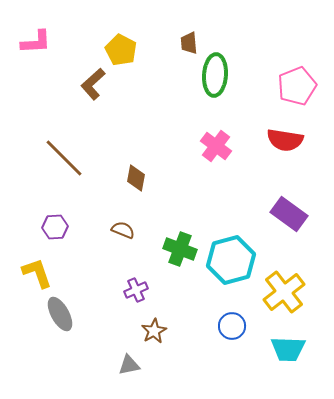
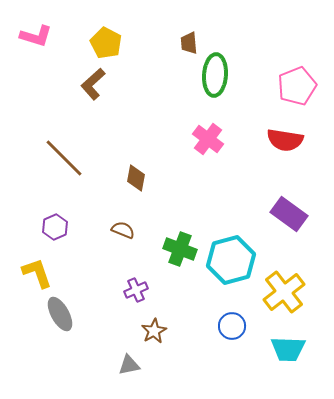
pink L-shape: moved 6 px up; rotated 20 degrees clockwise
yellow pentagon: moved 15 px left, 7 px up
pink cross: moved 8 px left, 7 px up
purple hexagon: rotated 20 degrees counterclockwise
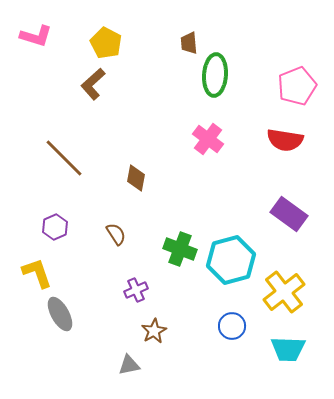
brown semicircle: moved 7 px left, 4 px down; rotated 35 degrees clockwise
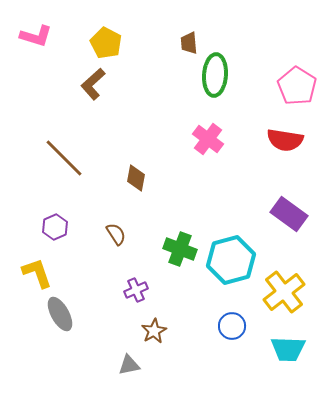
pink pentagon: rotated 18 degrees counterclockwise
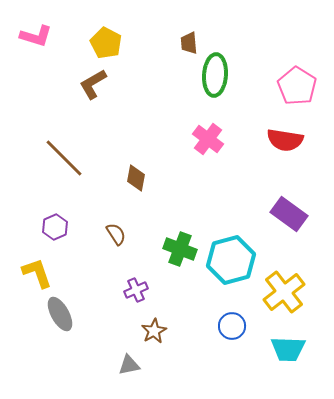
brown L-shape: rotated 12 degrees clockwise
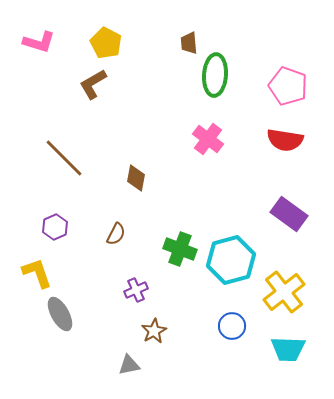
pink L-shape: moved 3 px right, 6 px down
pink pentagon: moved 9 px left; rotated 12 degrees counterclockwise
brown semicircle: rotated 60 degrees clockwise
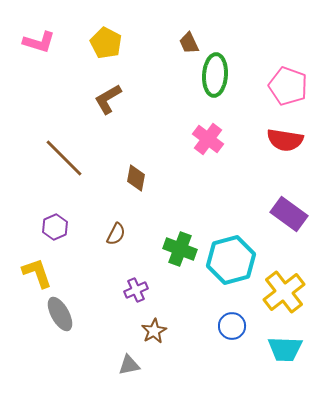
brown trapezoid: rotated 20 degrees counterclockwise
brown L-shape: moved 15 px right, 15 px down
cyan trapezoid: moved 3 px left
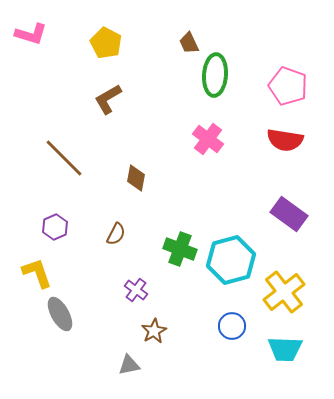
pink L-shape: moved 8 px left, 8 px up
purple cross: rotated 30 degrees counterclockwise
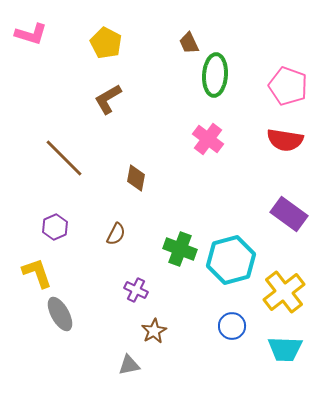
purple cross: rotated 10 degrees counterclockwise
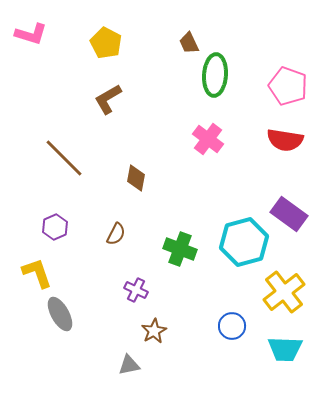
cyan hexagon: moved 13 px right, 18 px up
